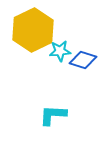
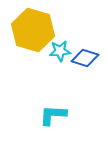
yellow hexagon: rotated 18 degrees counterclockwise
blue diamond: moved 2 px right, 2 px up
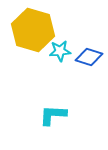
blue diamond: moved 4 px right, 1 px up
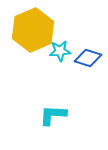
yellow hexagon: rotated 21 degrees clockwise
blue diamond: moved 1 px left, 1 px down
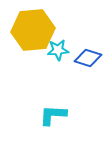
yellow hexagon: rotated 18 degrees clockwise
cyan star: moved 2 px left, 1 px up
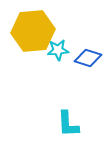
yellow hexagon: moved 1 px down
cyan L-shape: moved 15 px right, 9 px down; rotated 96 degrees counterclockwise
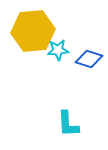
blue diamond: moved 1 px right, 1 px down
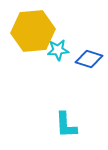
cyan L-shape: moved 2 px left, 1 px down
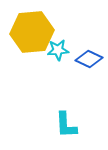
yellow hexagon: moved 1 px left, 1 px down
blue diamond: rotated 8 degrees clockwise
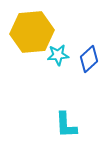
cyan star: moved 5 px down
blue diamond: rotated 68 degrees counterclockwise
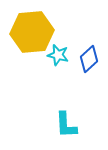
cyan star: rotated 20 degrees clockwise
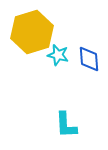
yellow hexagon: rotated 12 degrees counterclockwise
blue diamond: rotated 52 degrees counterclockwise
